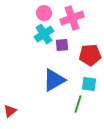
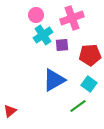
pink circle: moved 8 px left, 2 px down
cyan cross: moved 1 px left, 1 px down
cyan square: rotated 28 degrees clockwise
green line: moved 2 px down; rotated 36 degrees clockwise
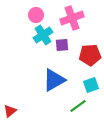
cyan square: moved 2 px right, 1 px down; rotated 35 degrees clockwise
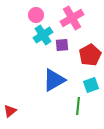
pink cross: rotated 10 degrees counterclockwise
red pentagon: rotated 25 degrees counterclockwise
green line: rotated 48 degrees counterclockwise
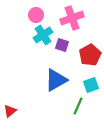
pink cross: rotated 10 degrees clockwise
purple square: rotated 24 degrees clockwise
blue triangle: moved 2 px right
green line: rotated 18 degrees clockwise
